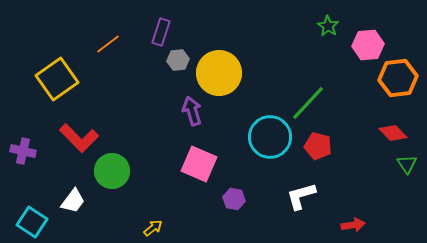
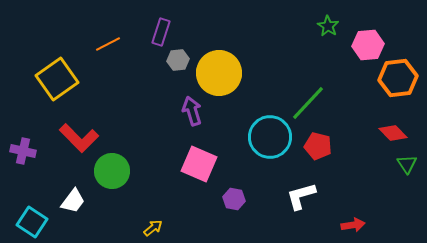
orange line: rotated 10 degrees clockwise
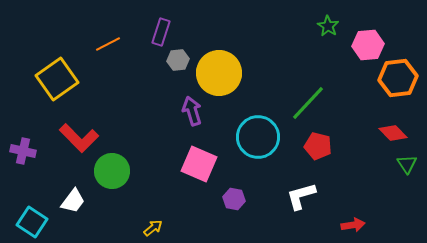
cyan circle: moved 12 px left
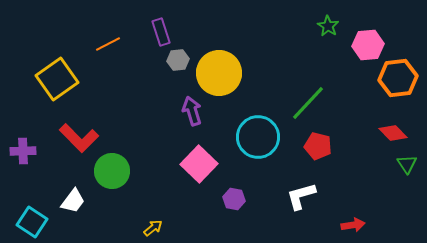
purple rectangle: rotated 36 degrees counterclockwise
purple cross: rotated 15 degrees counterclockwise
pink square: rotated 21 degrees clockwise
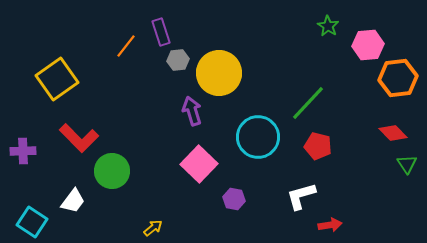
orange line: moved 18 px right, 2 px down; rotated 25 degrees counterclockwise
red arrow: moved 23 px left
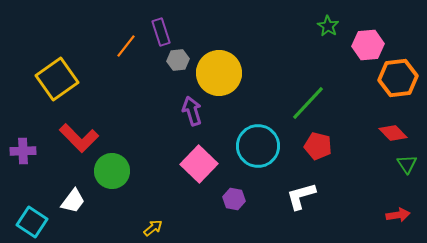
cyan circle: moved 9 px down
red arrow: moved 68 px right, 10 px up
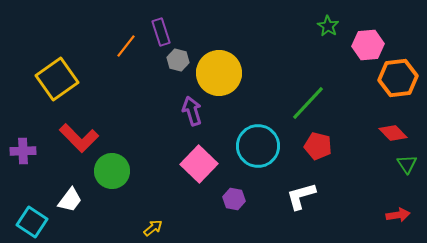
gray hexagon: rotated 20 degrees clockwise
white trapezoid: moved 3 px left, 1 px up
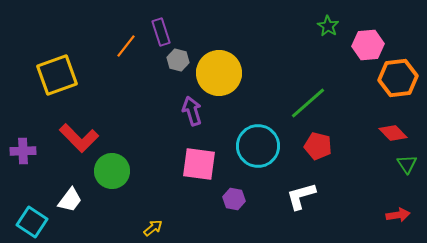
yellow square: moved 4 px up; rotated 15 degrees clockwise
green line: rotated 6 degrees clockwise
pink square: rotated 36 degrees counterclockwise
